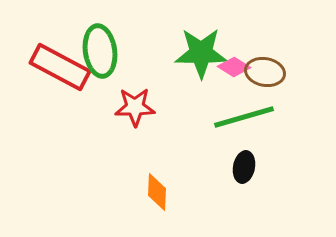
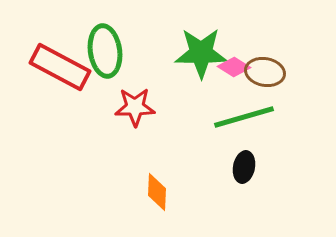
green ellipse: moved 5 px right
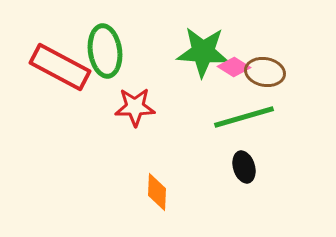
green star: moved 2 px right, 1 px up; rotated 4 degrees clockwise
black ellipse: rotated 28 degrees counterclockwise
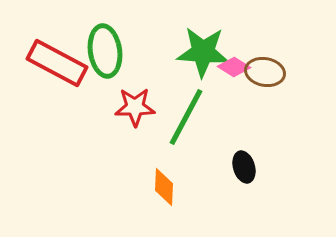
red rectangle: moved 3 px left, 4 px up
green line: moved 58 px left; rotated 46 degrees counterclockwise
orange diamond: moved 7 px right, 5 px up
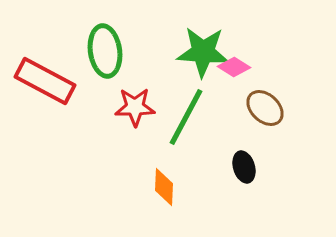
red rectangle: moved 12 px left, 18 px down
brown ellipse: moved 36 px down; rotated 33 degrees clockwise
